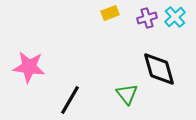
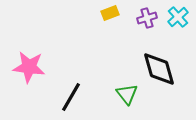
cyan cross: moved 3 px right
black line: moved 1 px right, 3 px up
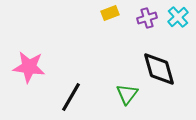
green triangle: rotated 15 degrees clockwise
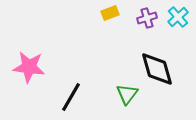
black diamond: moved 2 px left
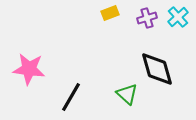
pink star: moved 2 px down
green triangle: rotated 25 degrees counterclockwise
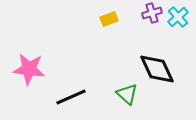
yellow rectangle: moved 1 px left, 6 px down
purple cross: moved 5 px right, 5 px up
black diamond: rotated 9 degrees counterclockwise
black line: rotated 36 degrees clockwise
